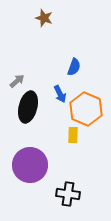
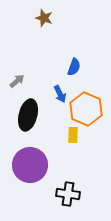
black ellipse: moved 8 px down
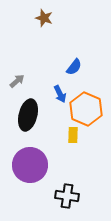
blue semicircle: rotated 18 degrees clockwise
black cross: moved 1 px left, 2 px down
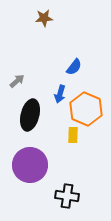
brown star: rotated 24 degrees counterclockwise
blue arrow: rotated 42 degrees clockwise
black ellipse: moved 2 px right
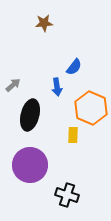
brown star: moved 5 px down
gray arrow: moved 4 px left, 4 px down
blue arrow: moved 3 px left, 7 px up; rotated 24 degrees counterclockwise
orange hexagon: moved 5 px right, 1 px up
black cross: moved 1 px up; rotated 10 degrees clockwise
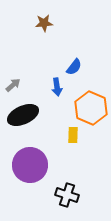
black ellipse: moved 7 px left; rotated 52 degrees clockwise
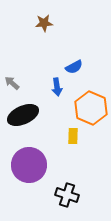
blue semicircle: rotated 24 degrees clockwise
gray arrow: moved 1 px left, 2 px up; rotated 98 degrees counterclockwise
yellow rectangle: moved 1 px down
purple circle: moved 1 px left
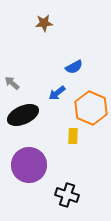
blue arrow: moved 6 px down; rotated 60 degrees clockwise
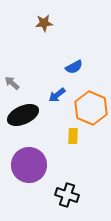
blue arrow: moved 2 px down
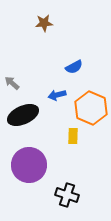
blue arrow: rotated 24 degrees clockwise
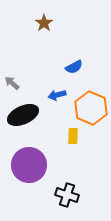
brown star: rotated 30 degrees counterclockwise
